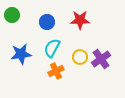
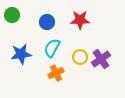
orange cross: moved 2 px down
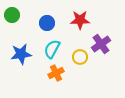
blue circle: moved 1 px down
cyan semicircle: moved 1 px down
purple cross: moved 15 px up
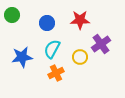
blue star: moved 1 px right, 3 px down
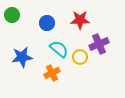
purple cross: moved 2 px left; rotated 12 degrees clockwise
cyan semicircle: moved 7 px right; rotated 102 degrees clockwise
orange cross: moved 4 px left
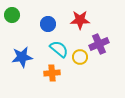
blue circle: moved 1 px right, 1 px down
orange cross: rotated 21 degrees clockwise
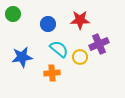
green circle: moved 1 px right, 1 px up
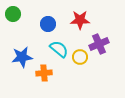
orange cross: moved 8 px left
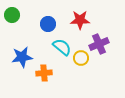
green circle: moved 1 px left, 1 px down
cyan semicircle: moved 3 px right, 2 px up
yellow circle: moved 1 px right, 1 px down
